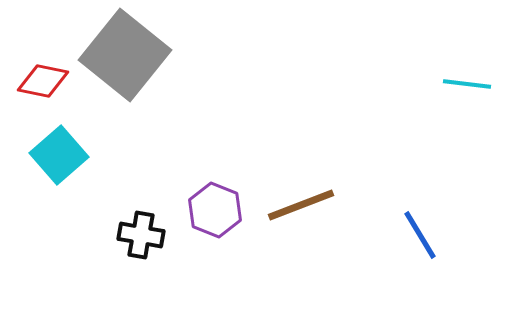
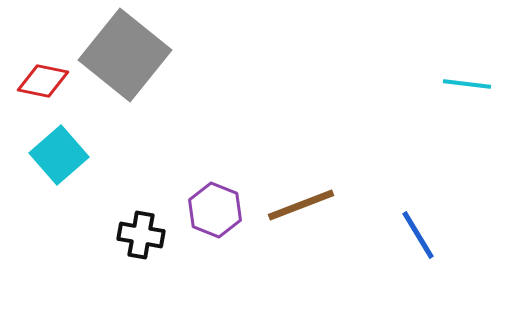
blue line: moved 2 px left
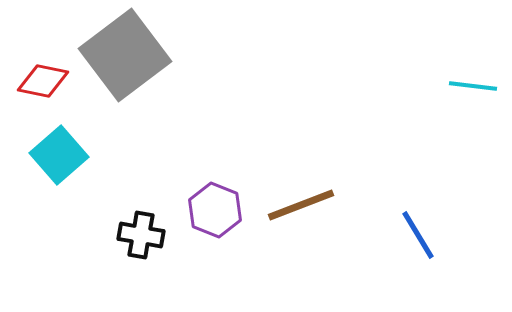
gray square: rotated 14 degrees clockwise
cyan line: moved 6 px right, 2 px down
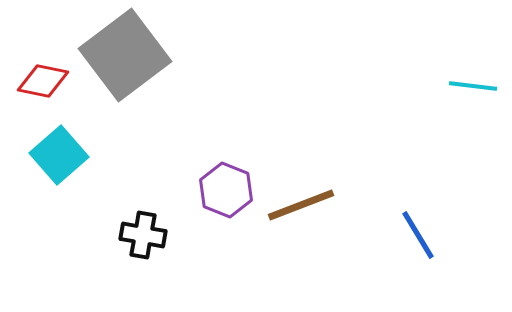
purple hexagon: moved 11 px right, 20 px up
black cross: moved 2 px right
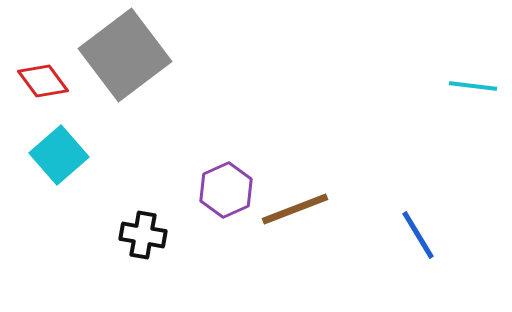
red diamond: rotated 42 degrees clockwise
purple hexagon: rotated 14 degrees clockwise
brown line: moved 6 px left, 4 px down
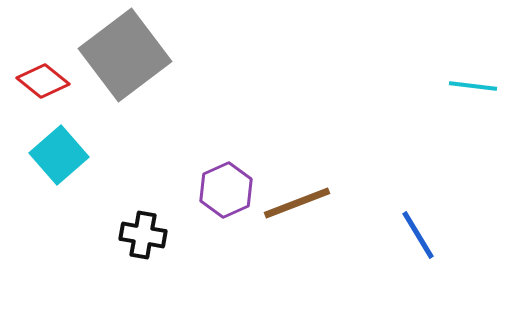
red diamond: rotated 15 degrees counterclockwise
brown line: moved 2 px right, 6 px up
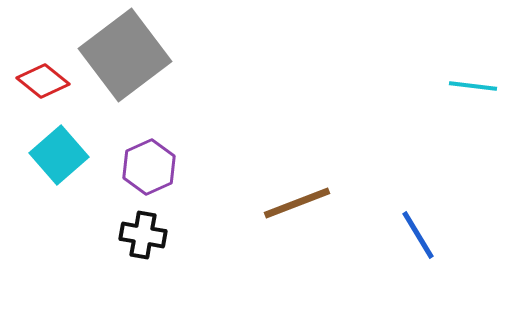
purple hexagon: moved 77 px left, 23 px up
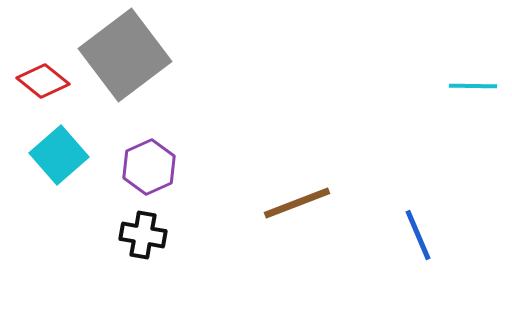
cyan line: rotated 6 degrees counterclockwise
blue line: rotated 8 degrees clockwise
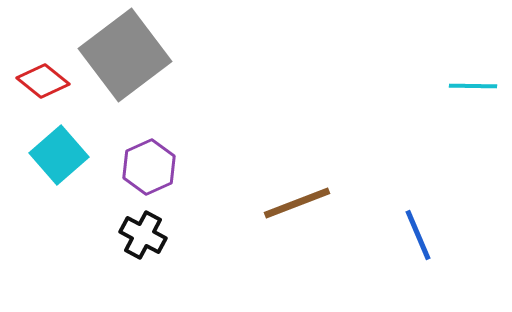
black cross: rotated 18 degrees clockwise
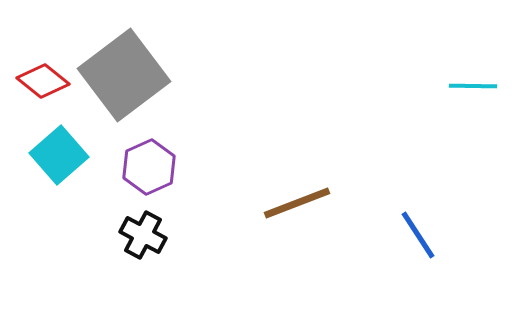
gray square: moved 1 px left, 20 px down
blue line: rotated 10 degrees counterclockwise
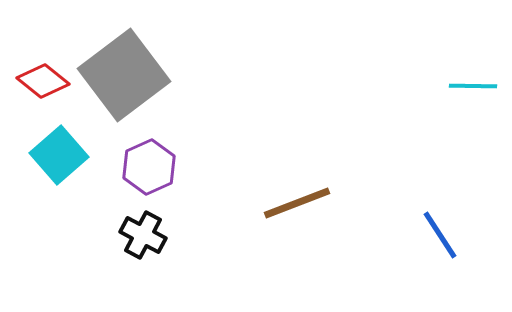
blue line: moved 22 px right
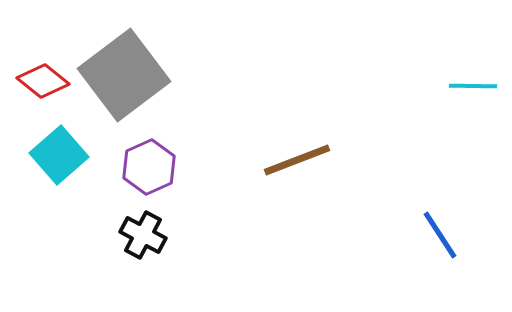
brown line: moved 43 px up
